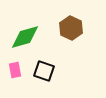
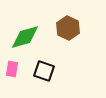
brown hexagon: moved 3 px left
pink rectangle: moved 3 px left, 1 px up; rotated 21 degrees clockwise
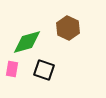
green diamond: moved 2 px right, 5 px down
black square: moved 1 px up
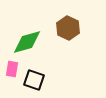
black square: moved 10 px left, 10 px down
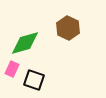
green diamond: moved 2 px left, 1 px down
pink rectangle: rotated 14 degrees clockwise
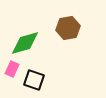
brown hexagon: rotated 25 degrees clockwise
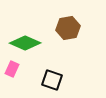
green diamond: rotated 40 degrees clockwise
black square: moved 18 px right
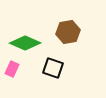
brown hexagon: moved 4 px down
black square: moved 1 px right, 12 px up
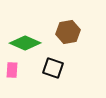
pink rectangle: moved 1 px down; rotated 21 degrees counterclockwise
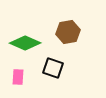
pink rectangle: moved 6 px right, 7 px down
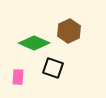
brown hexagon: moved 1 px right, 1 px up; rotated 15 degrees counterclockwise
green diamond: moved 9 px right
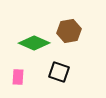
brown hexagon: rotated 15 degrees clockwise
black square: moved 6 px right, 4 px down
